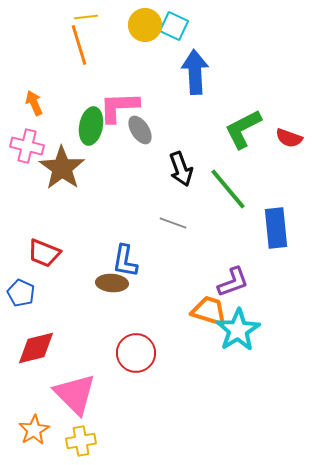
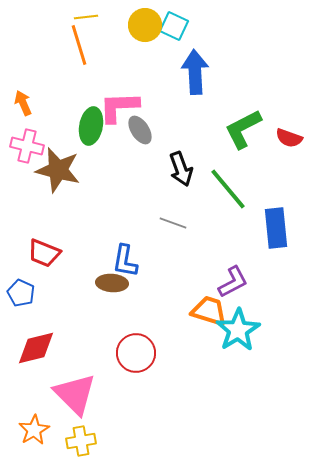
orange arrow: moved 11 px left
brown star: moved 4 px left, 2 px down; rotated 21 degrees counterclockwise
purple L-shape: rotated 8 degrees counterclockwise
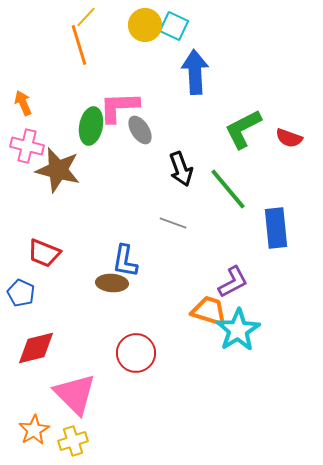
yellow line: rotated 40 degrees counterclockwise
yellow cross: moved 8 px left; rotated 8 degrees counterclockwise
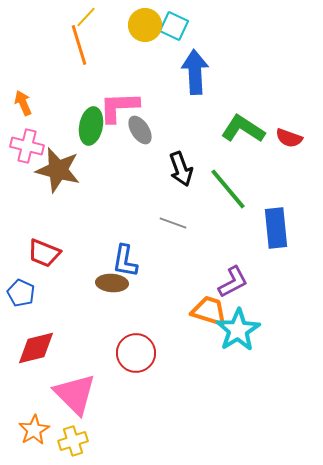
green L-shape: rotated 60 degrees clockwise
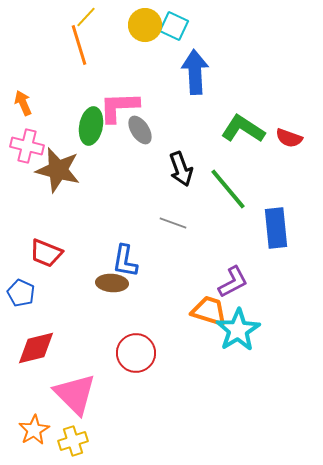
red trapezoid: moved 2 px right
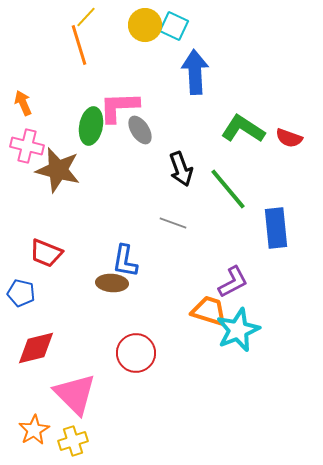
blue pentagon: rotated 12 degrees counterclockwise
cyan star: rotated 9 degrees clockwise
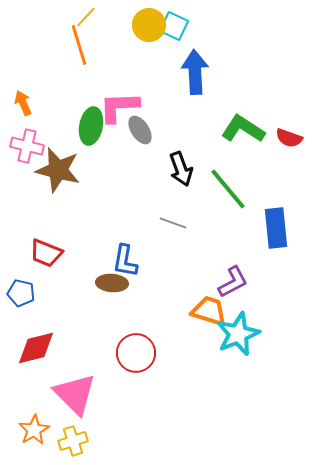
yellow circle: moved 4 px right
cyan star: moved 4 px down
